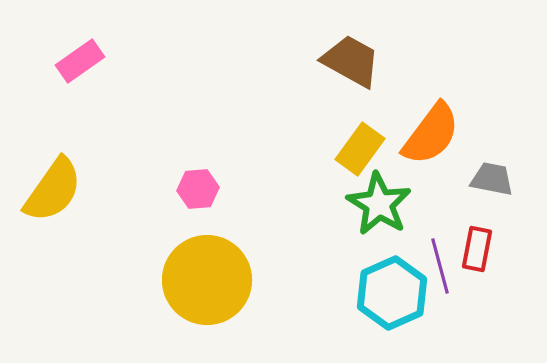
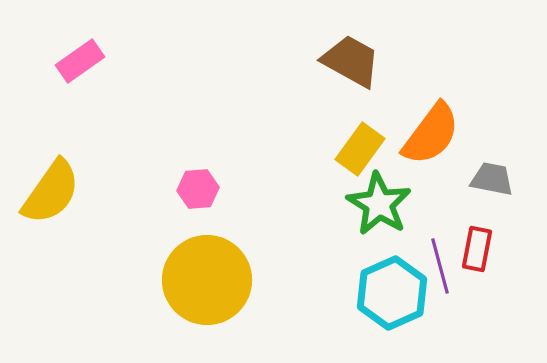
yellow semicircle: moved 2 px left, 2 px down
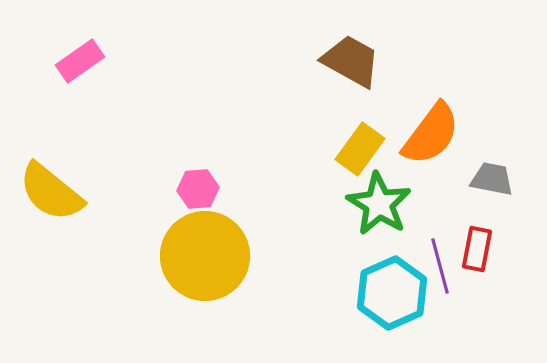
yellow semicircle: rotated 94 degrees clockwise
yellow circle: moved 2 px left, 24 px up
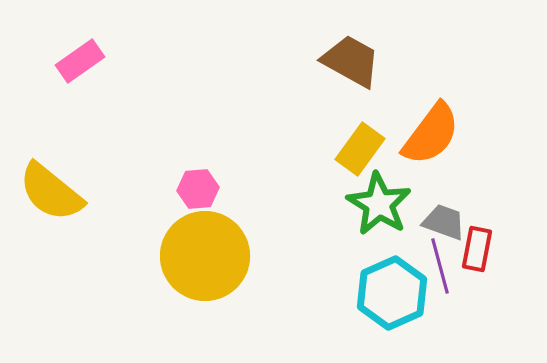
gray trapezoid: moved 48 px left, 43 px down; rotated 9 degrees clockwise
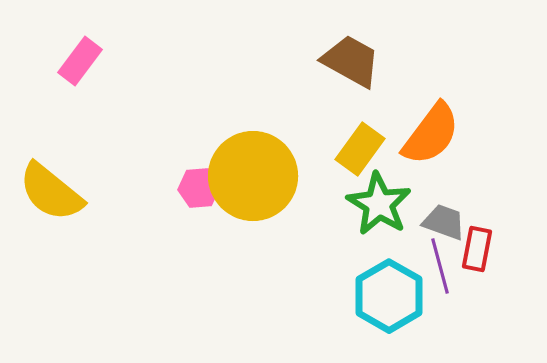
pink rectangle: rotated 18 degrees counterclockwise
pink hexagon: moved 1 px right, 1 px up
yellow circle: moved 48 px right, 80 px up
cyan hexagon: moved 3 px left, 3 px down; rotated 6 degrees counterclockwise
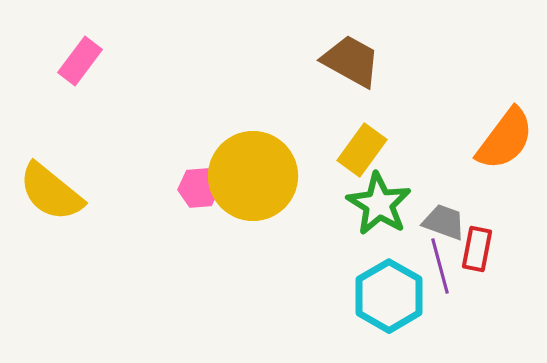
orange semicircle: moved 74 px right, 5 px down
yellow rectangle: moved 2 px right, 1 px down
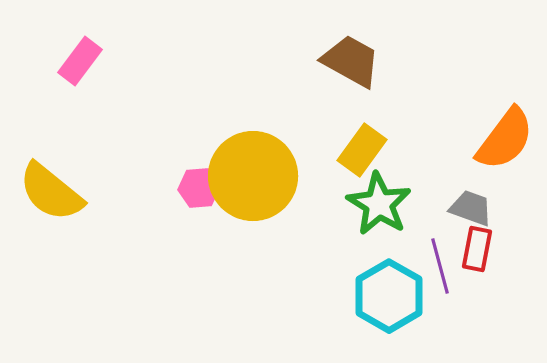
gray trapezoid: moved 27 px right, 14 px up
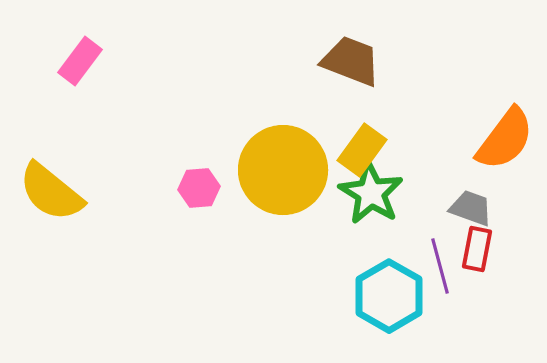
brown trapezoid: rotated 8 degrees counterclockwise
yellow circle: moved 30 px right, 6 px up
green star: moved 8 px left, 11 px up
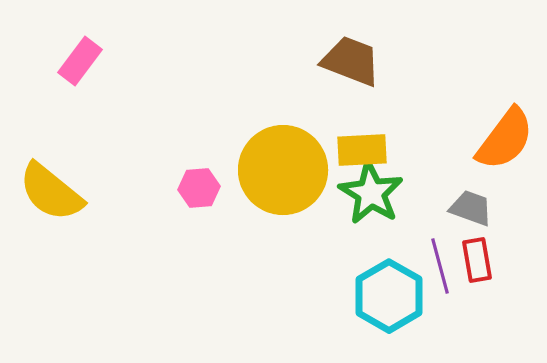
yellow rectangle: rotated 51 degrees clockwise
red rectangle: moved 11 px down; rotated 21 degrees counterclockwise
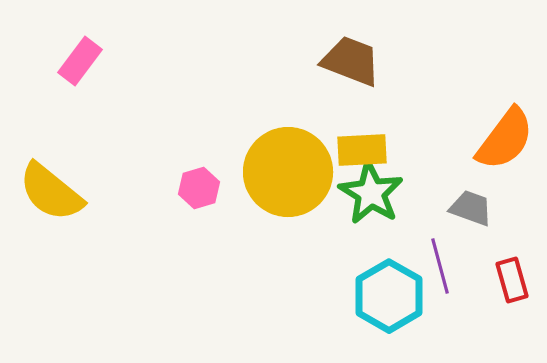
yellow circle: moved 5 px right, 2 px down
pink hexagon: rotated 12 degrees counterclockwise
red rectangle: moved 35 px right, 20 px down; rotated 6 degrees counterclockwise
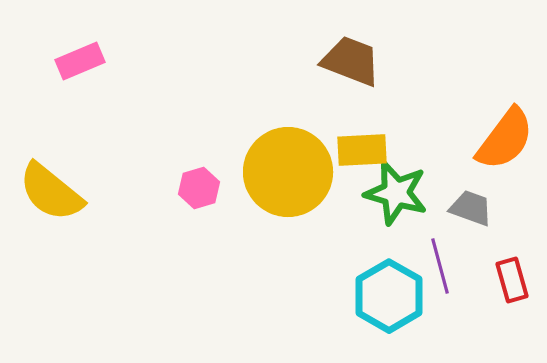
pink rectangle: rotated 30 degrees clockwise
green star: moved 25 px right; rotated 16 degrees counterclockwise
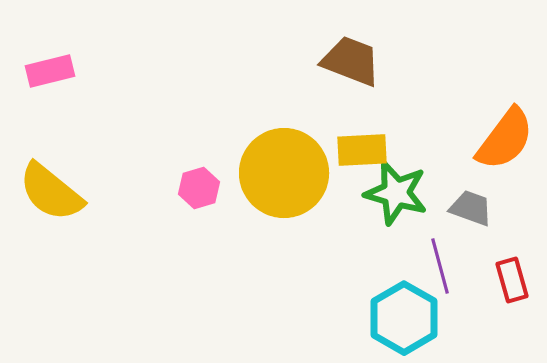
pink rectangle: moved 30 px left, 10 px down; rotated 9 degrees clockwise
yellow circle: moved 4 px left, 1 px down
cyan hexagon: moved 15 px right, 22 px down
